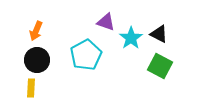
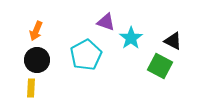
black triangle: moved 14 px right, 7 px down
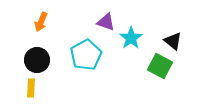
orange arrow: moved 5 px right, 9 px up
black triangle: rotated 12 degrees clockwise
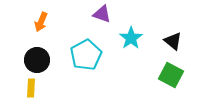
purple triangle: moved 4 px left, 8 px up
green square: moved 11 px right, 9 px down
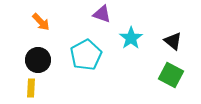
orange arrow: rotated 66 degrees counterclockwise
black circle: moved 1 px right
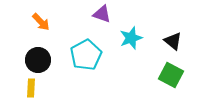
cyan star: rotated 15 degrees clockwise
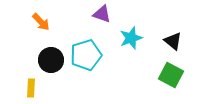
cyan pentagon: rotated 12 degrees clockwise
black circle: moved 13 px right
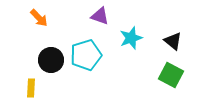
purple triangle: moved 2 px left, 2 px down
orange arrow: moved 2 px left, 4 px up
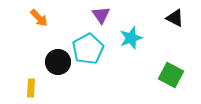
purple triangle: moved 1 px right, 1 px up; rotated 36 degrees clockwise
black triangle: moved 2 px right, 23 px up; rotated 12 degrees counterclockwise
cyan pentagon: moved 2 px right, 6 px up; rotated 12 degrees counterclockwise
black circle: moved 7 px right, 2 px down
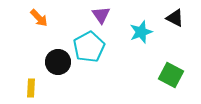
cyan star: moved 10 px right, 6 px up
cyan pentagon: moved 1 px right, 2 px up
